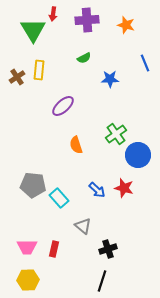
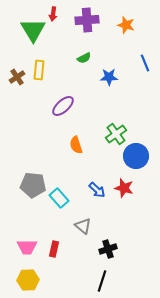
blue star: moved 1 px left, 2 px up
blue circle: moved 2 px left, 1 px down
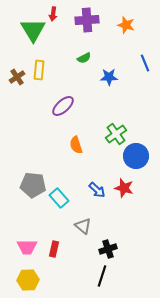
black line: moved 5 px up
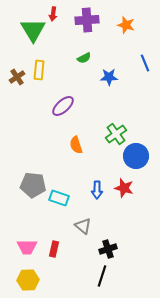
blue arrow: rotated 48 degrees clockwise
cyan rectangle: rotated 30 degrees counterclockwise
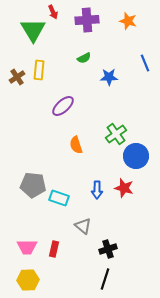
red arrow: moved 2 px up; rotated 32 degrees counterclockwise
orange star: moved 2 px right, 4 px up
black line: moved 3 px right, 3 px down
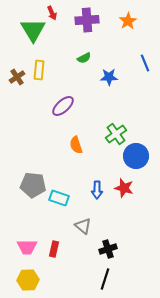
red arrow: moved 1 px left, 1 px down
orange star: rotated 24 degrees clockwise
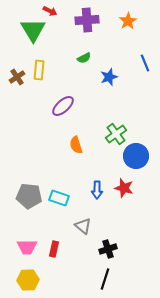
red arrow: moved 2 px left, 2 px up; rotated 40 degrees counterclockwise
blue star: rotated 18 degrees counterclockwise
gray pentagon: moved 4 px left, 11 px down
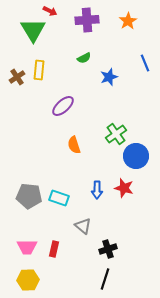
orange semicircle: moved 2 px left
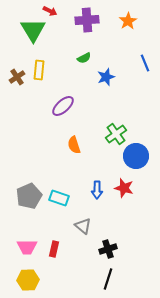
blue star: moved 3 px left
gray pentagon: rotated 30 degrees counterclockwise
black line: moved 3 px right
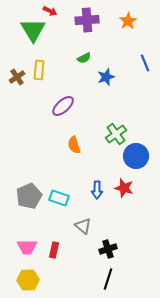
red rectangle: moved 1 px down
